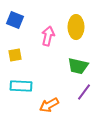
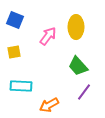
pink arrow: rotated 24 degrees clockwise
yellow square: moved 1 px left, 3 px up
green trapezoid: rotated 35 degrees clockwise
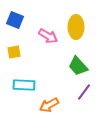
pink arrow: rotated 84 degrees clockwise
cyan rectangle: moved 3 px right, 1 px up
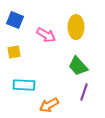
pink arrow: moved 2 px left, 1 px up
purple line: rotated 18 degrees counterclockwise
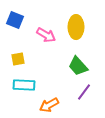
yellow square: moved 4 px right, 7 px down
purple line: rotated 18 degrees clockwise
